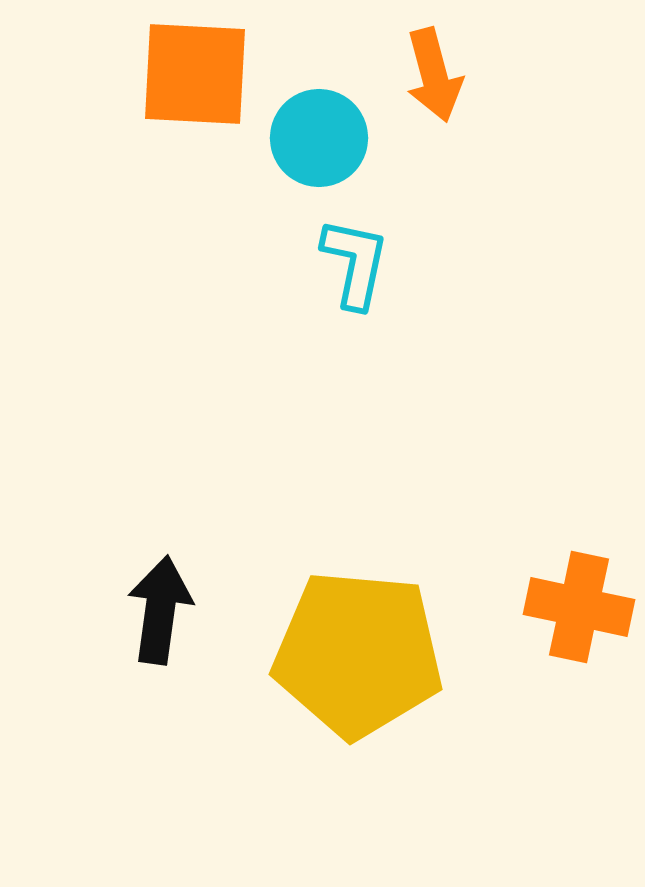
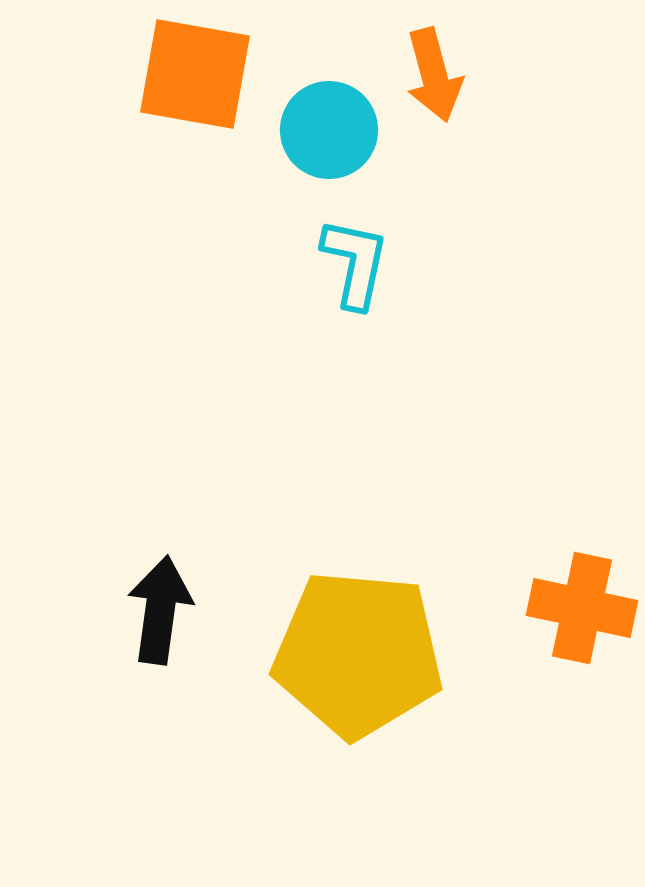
orange square: rotated 7 degrees clockwise
cyan circle: moved 10 px right, 8 px up
orange cross: moved 3 px right, 1 px down
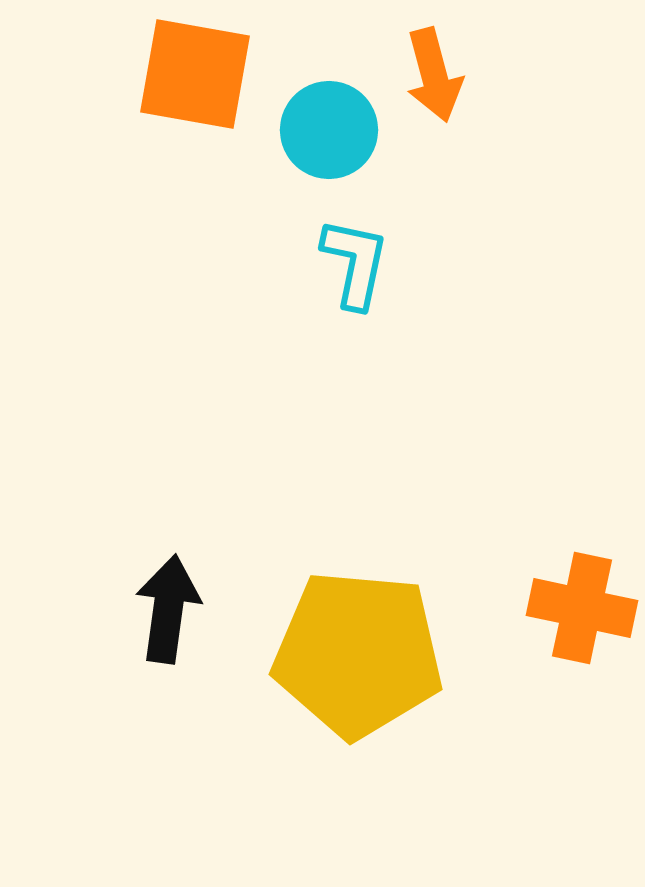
black arrow: moved 8 px right, 1 px up
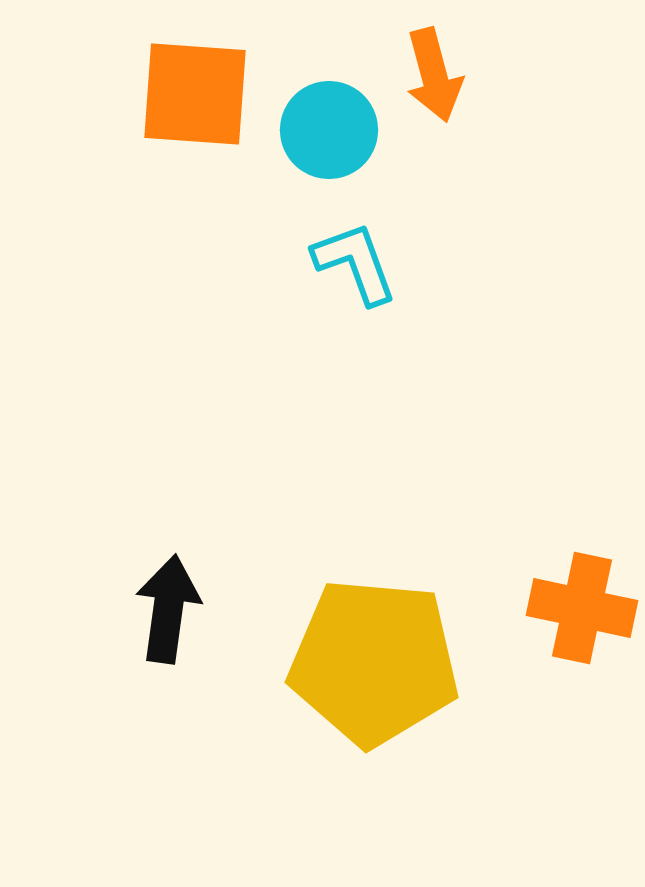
orange square: moved 20 px down; rotated 6 degrees counterclockwise
cyan L-shape: rotated 32 degrees counterclockwise
yellow pentagon: moved 16 px right, 8 px down
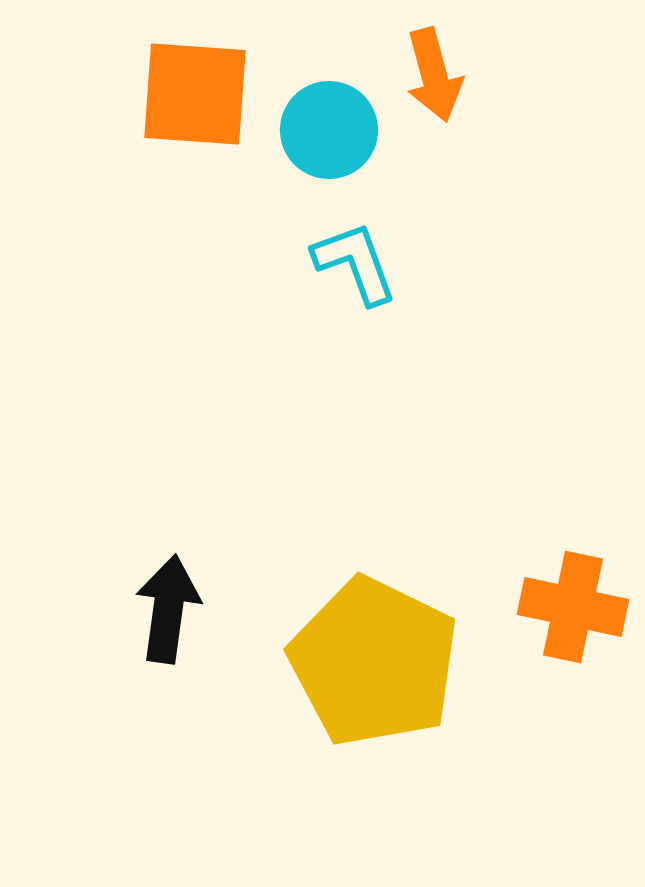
orange cross: moved 9 px left, 1 px up
yellow pentagon: rotated 21 degrees clockwise
